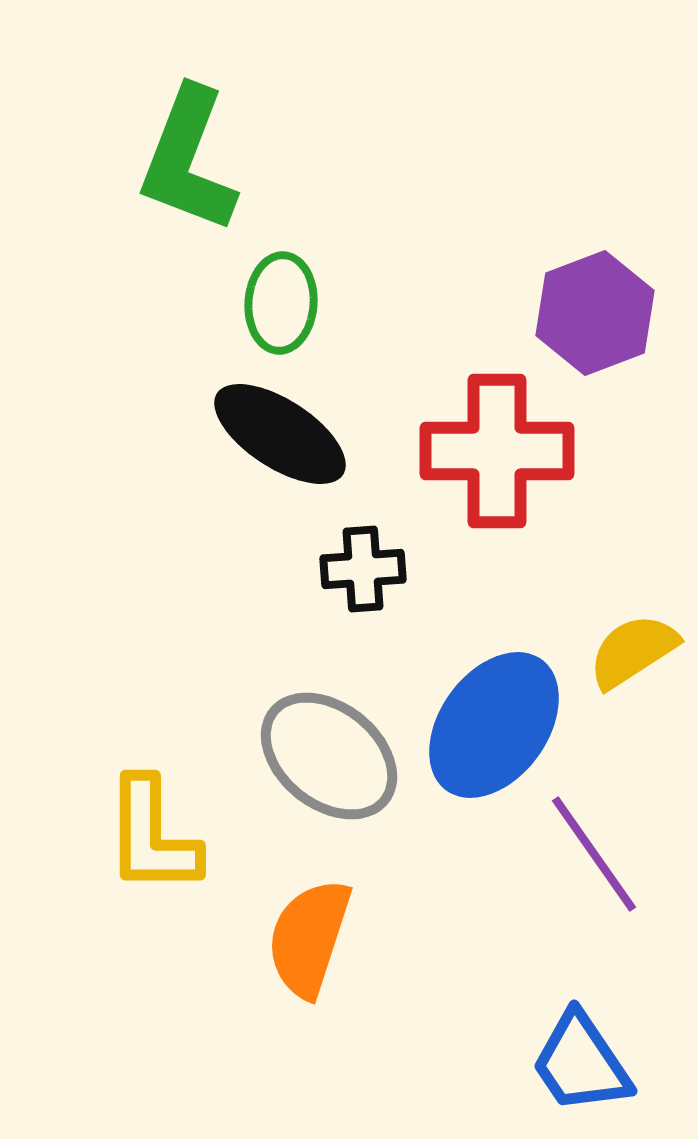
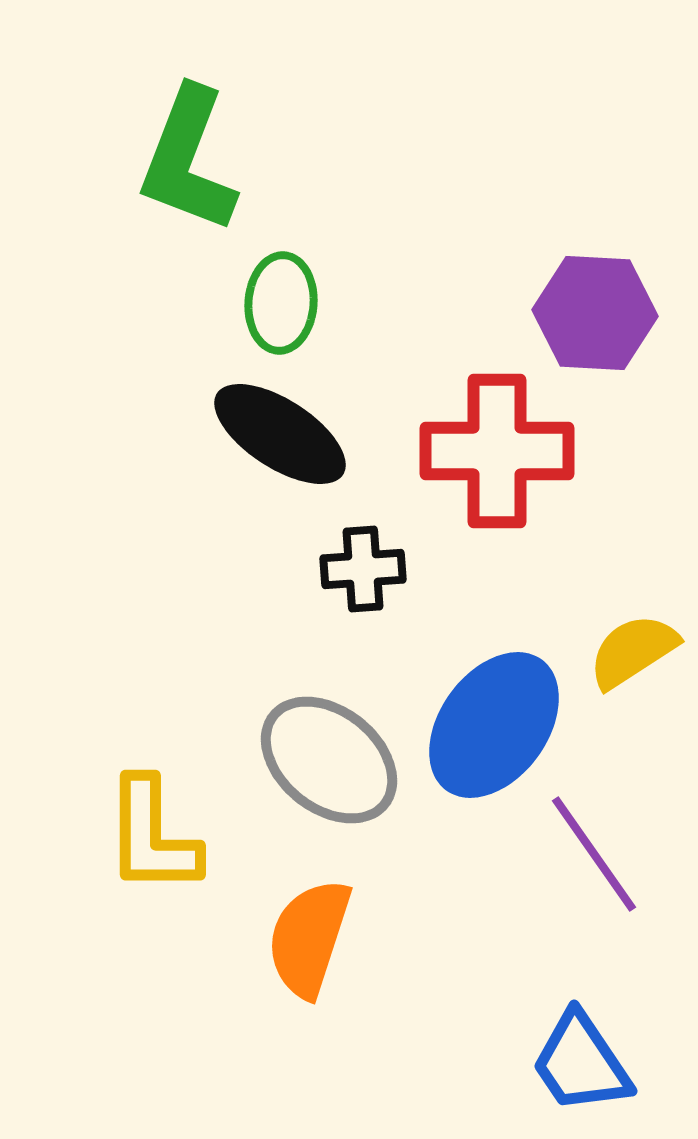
purple hexagon: rotated 24 degrees clockwise
gray ellipse: moved 4 px down
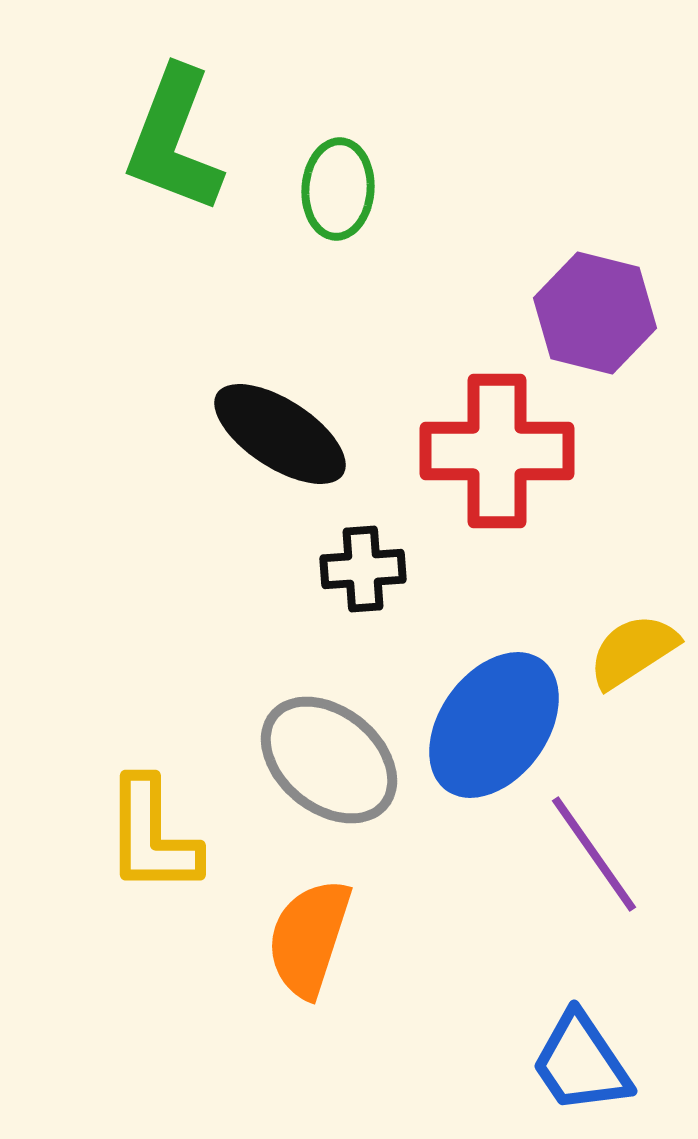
green L-shape: moved 14 px left, 20 px up
green ellipse: moved 57 px right, 114 px up
purple hexagon: rotated 11 degrees clockwise
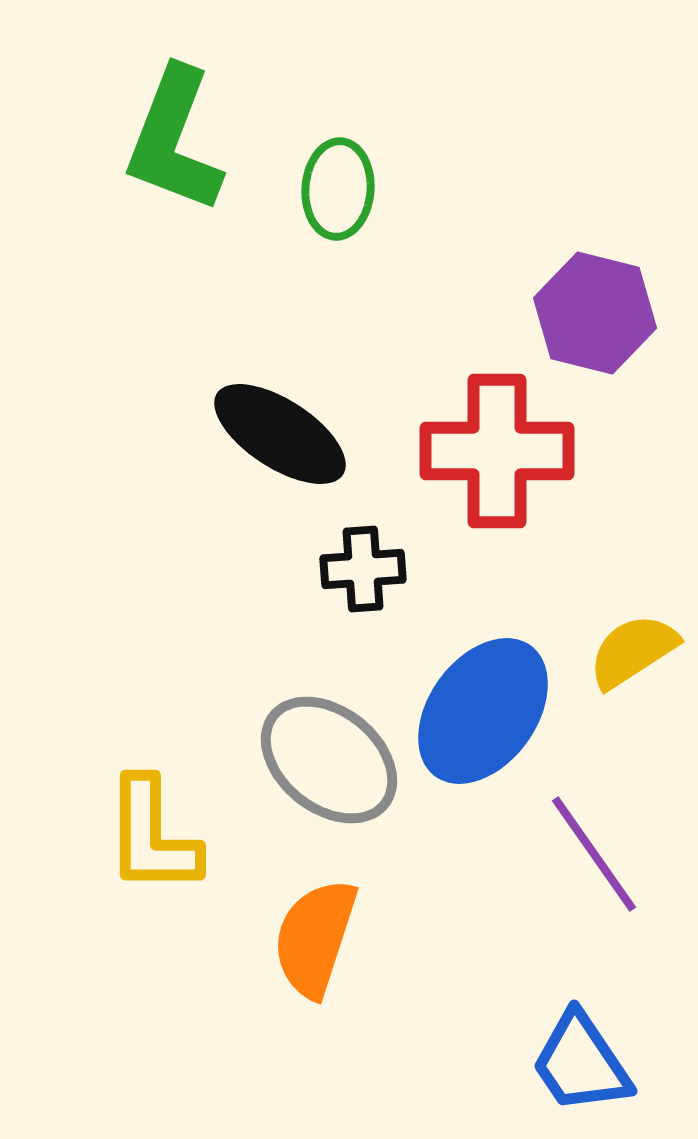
blue ellipse: moved 11 px left, 14 px up
orange semicircle: moved 6 px right
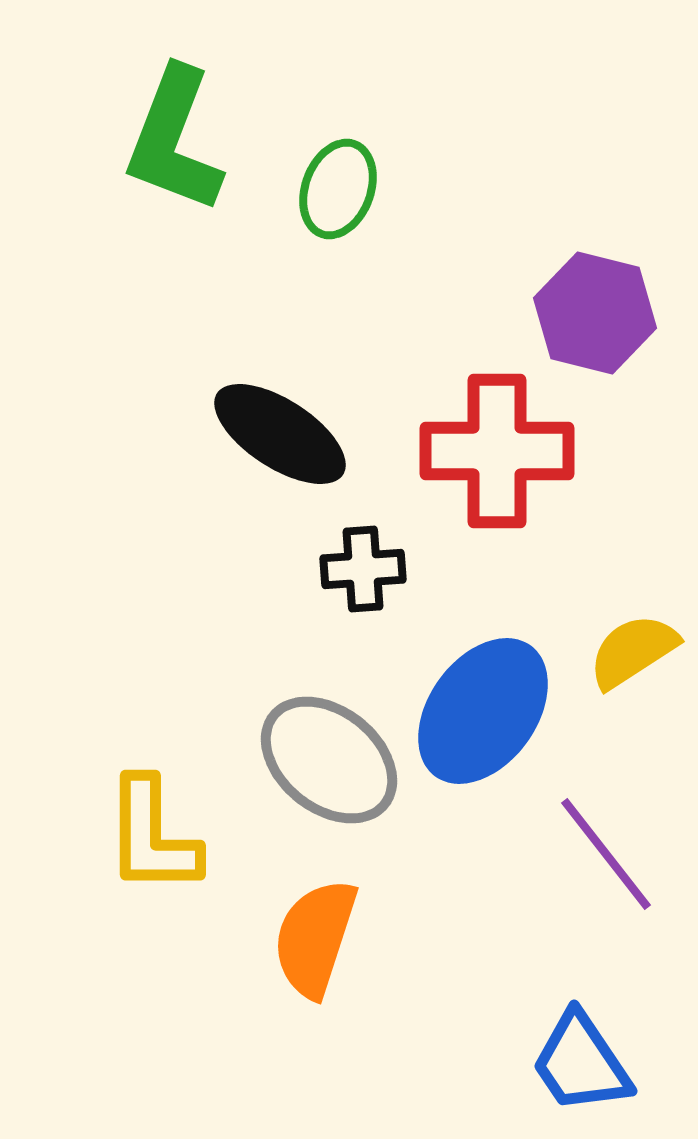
green ellipse: rotated 16 degrees clockwise
purple line: moved 12 px right; rotated 3 degrees counterclockwise
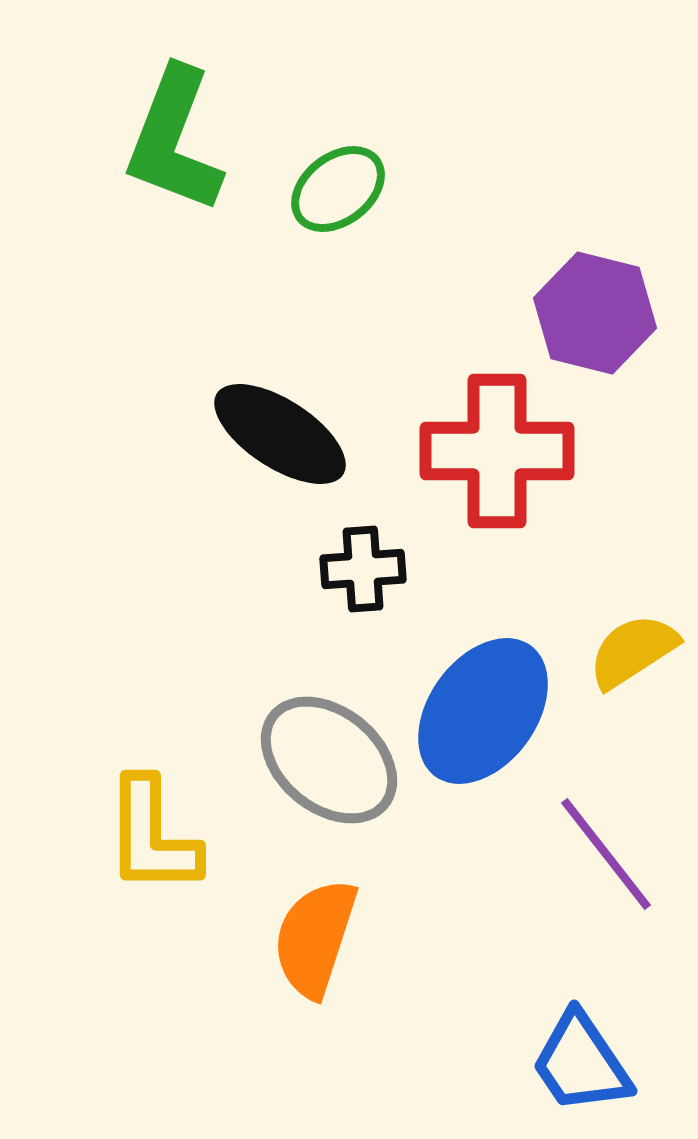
green ellipse: rotated 32 degrees clockwise
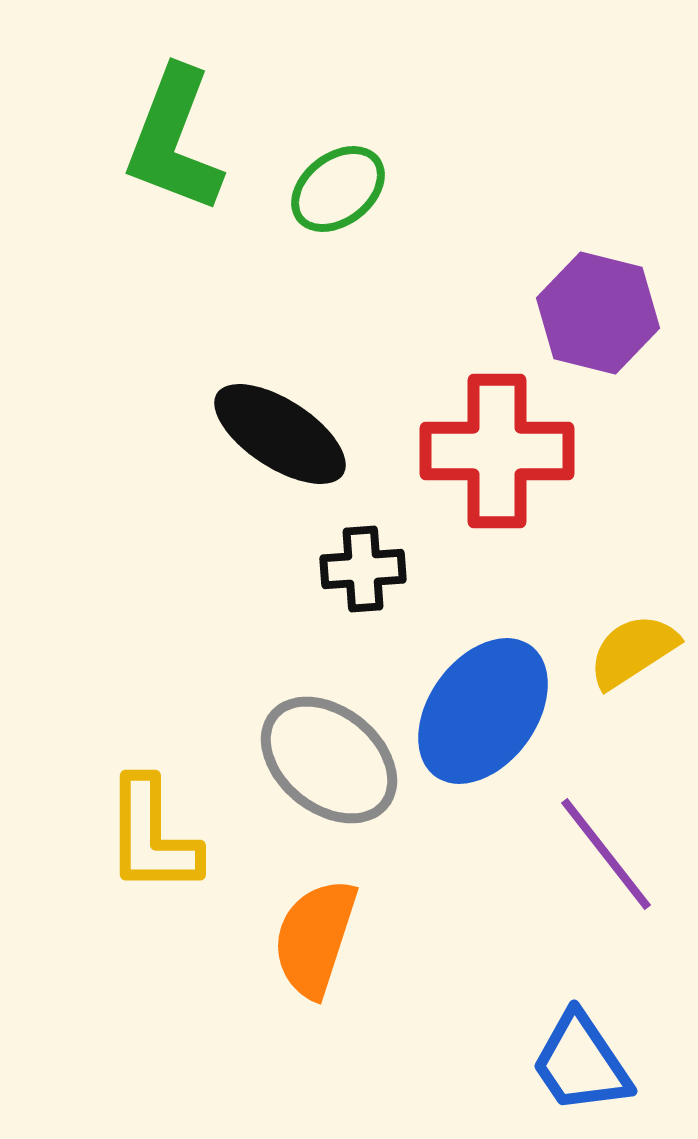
purple hexagon: moved 3 px right
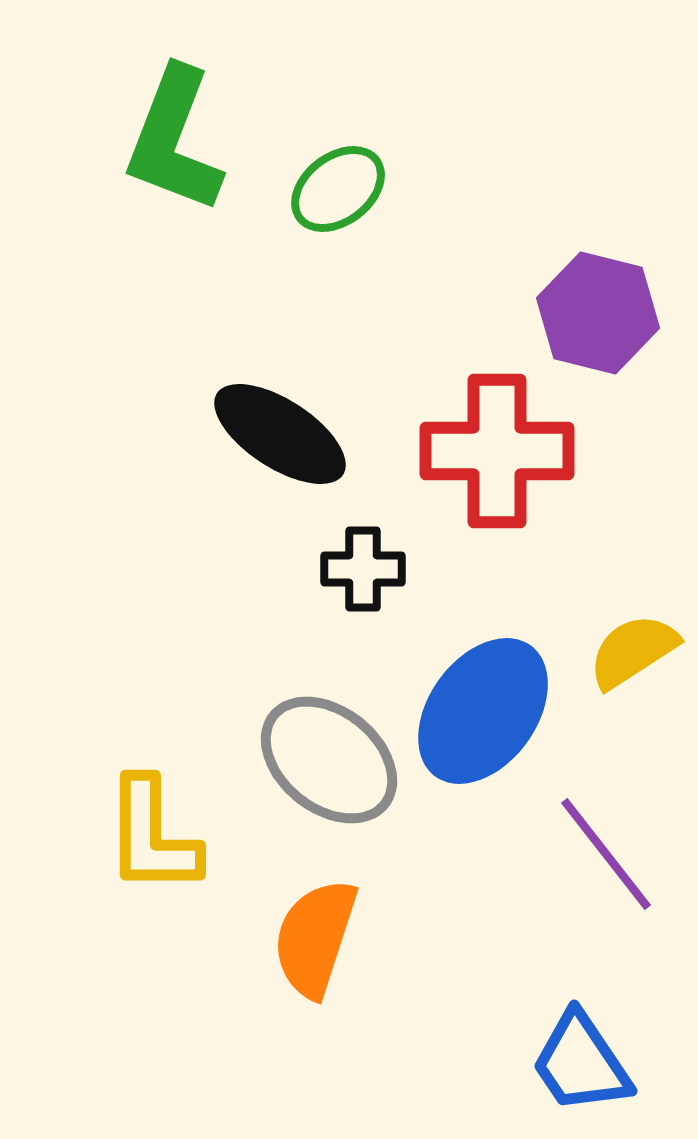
black cross: rotated 4 degrees clockwise
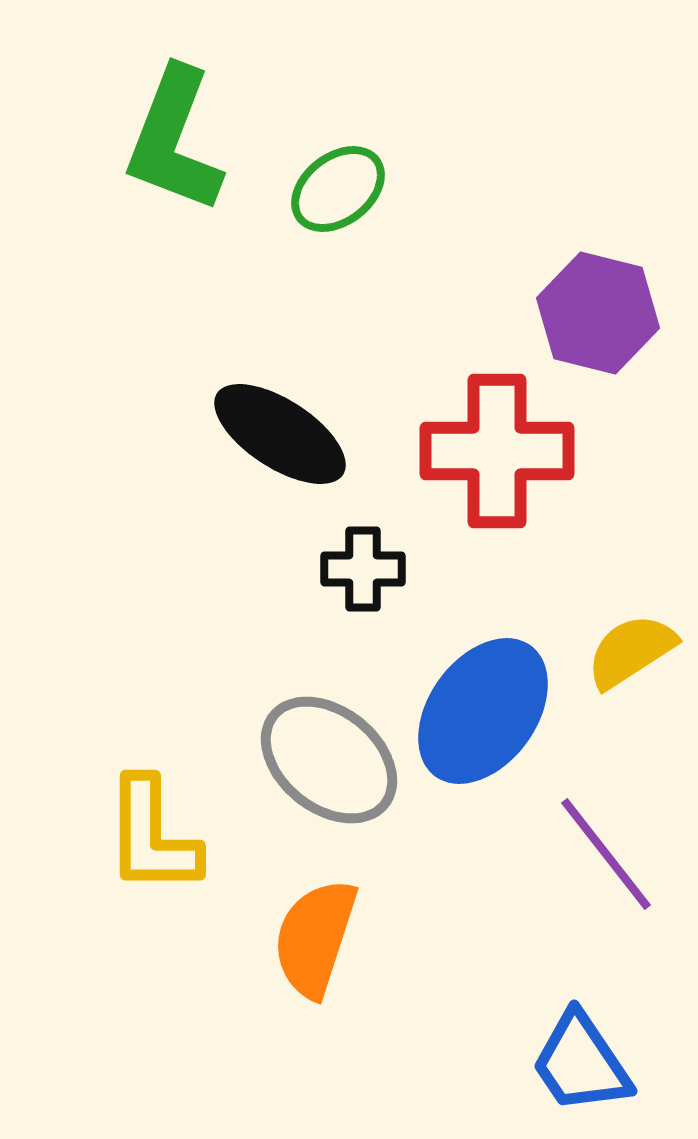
yellow semicircle: moved 2 px left
